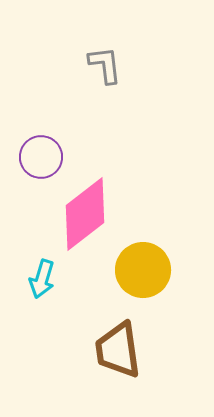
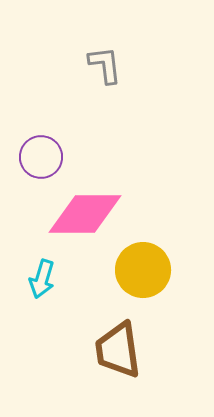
pink diamond: rotated 38 degrees clockwise
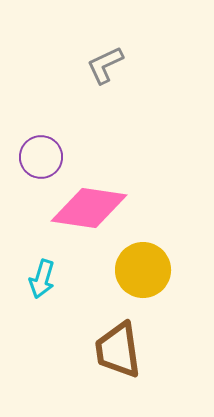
gray L-shape: rotated 108 degrees counterclockwise
pink diamond: moved 4 px right, 6 px up; rotated 8 degrees clockwise
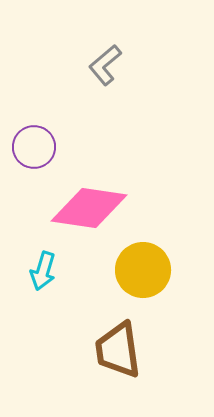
gray L-shape: rotated 15 degrees counterclockwise
purple circle: moved 7 px left, 10 px up
cyan arrow: moved 1 px right, 8 px up
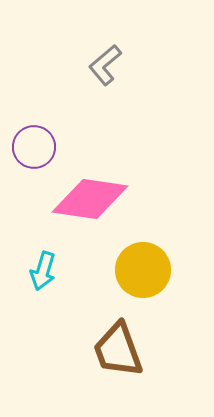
pink diamond: moved 1 px right, 9 px up
brown trapezoid: rotated 12 degrees counterclockwise
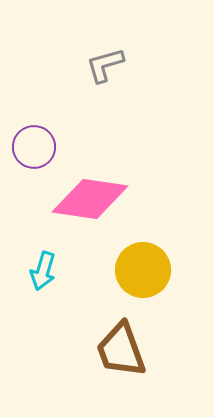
gray L-shape: rotated 24 degrees clockwise
brown trapezoid: moved 3 px right
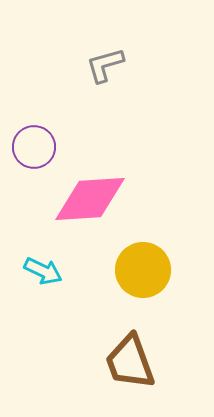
pink diamond: rotated 12 degrees counterclockwise
cyan arrow: rotated 81 degrees counterclockwise
brown trapezoid: moved 9 px right, 12 px down
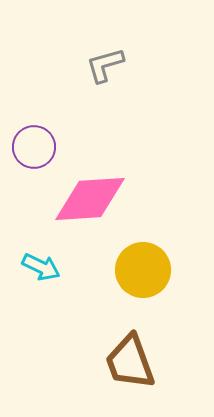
cyan arrow: moved 2 px left, 4 px up
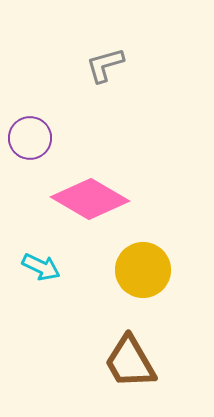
purple circle: moved 4 px left, 9 px up
pink diamond: rotated 34 degrees clockwise
brown trapezoid: rotated 10 degrees counterclockwise
